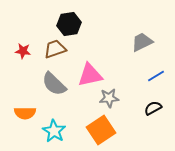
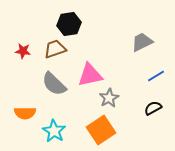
gray star: rotated 24 degrees counterclockwise
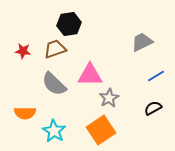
pink triangle: rotated 12 degrees clockwise
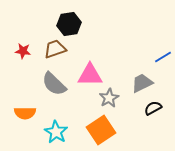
gray trapezoid: moved 41 px down
blue line: moved 7 px right, 19 px up
cyan star: moved 2 px right, 1 px down
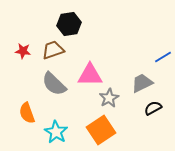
brown trapezoid: moved 2 px left, 1 px down
orange semicircle: moved 2 px right; rotated 70 degrees clockwise
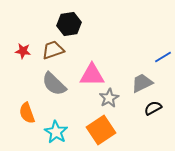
pink triangle: moved 2 px right
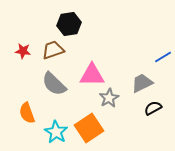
orange square: moved 12 px left, 2 px up
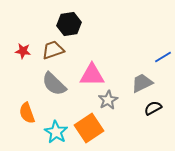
gray star: moved 1 px left, 2 px down
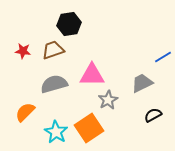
gray semicircle: rotated 120 degrees clockwise
black semicircle: moved 7 px down
orange semicircle: moved 2 px left, 1 px up; rotated 65 degrees clockwise
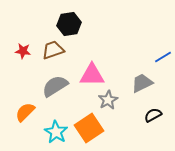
gray semicircle: moved 1 px right, 2 px down; rotated 16 degrees counterclockwise
